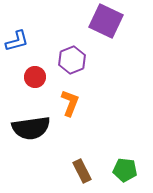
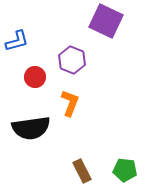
purple hexagon: rotated 16 degrees counterclockwise
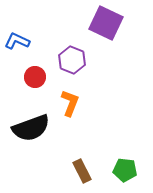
purple square: moved 2 px down
blue L-shape: rotated 140 degrees counterclockwise
black semicircle: rotated 12 degrees counterclockwise
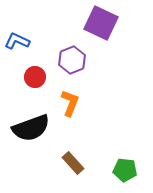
purple square: moved 5 px left
purple hexagon: rotated 16 degrees clockwise
brown rectangle: moved 9 px left, 8 px up; rotated 15 degrees counterclockwise
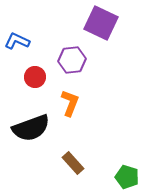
purple hexagon: rotated 16 degrees clockwise
green pentagon: moved 2 px right, 7 px down; rotated 10 degrees clockwise
